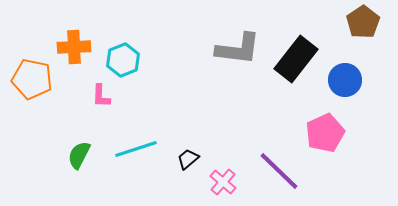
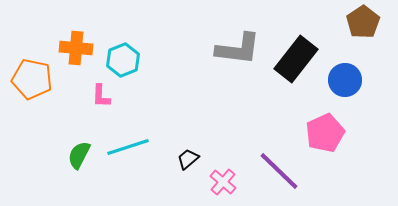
orange cross: moved 2 px right, 1 px down; rotated 8 degrees clockwise
cyan line: moved 8 px left, 2 px up
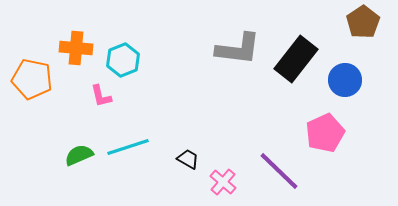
pink L-shape: rotated 15 degrees counterclockwise
green semicircle: rotated 40 degrees clockwise
black trapezoid: rotated 70 degrees clockwise
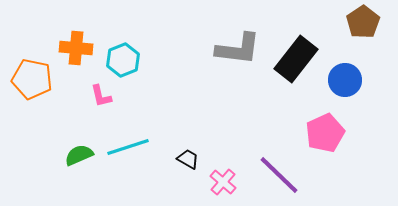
purple line: moved 4 px down
